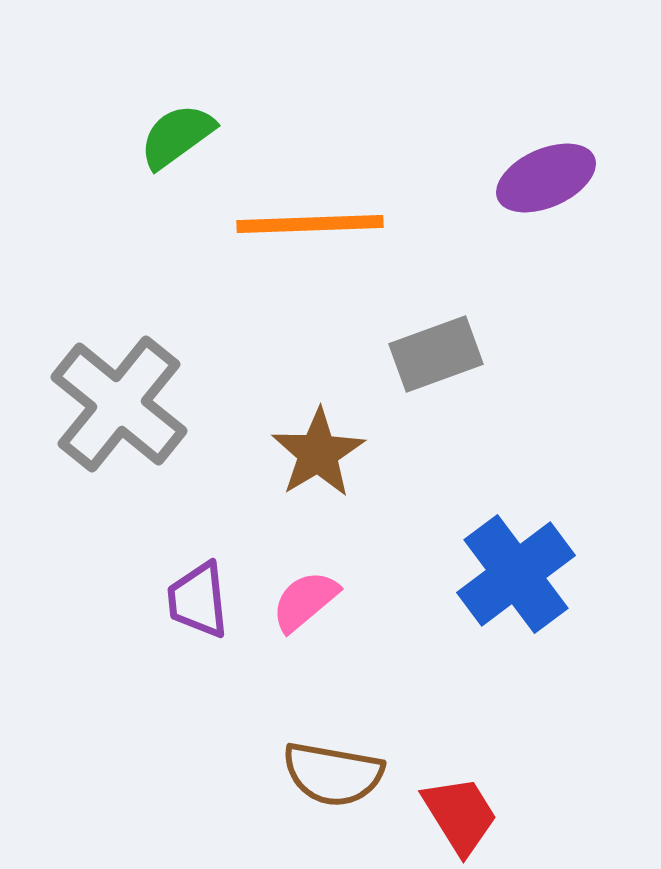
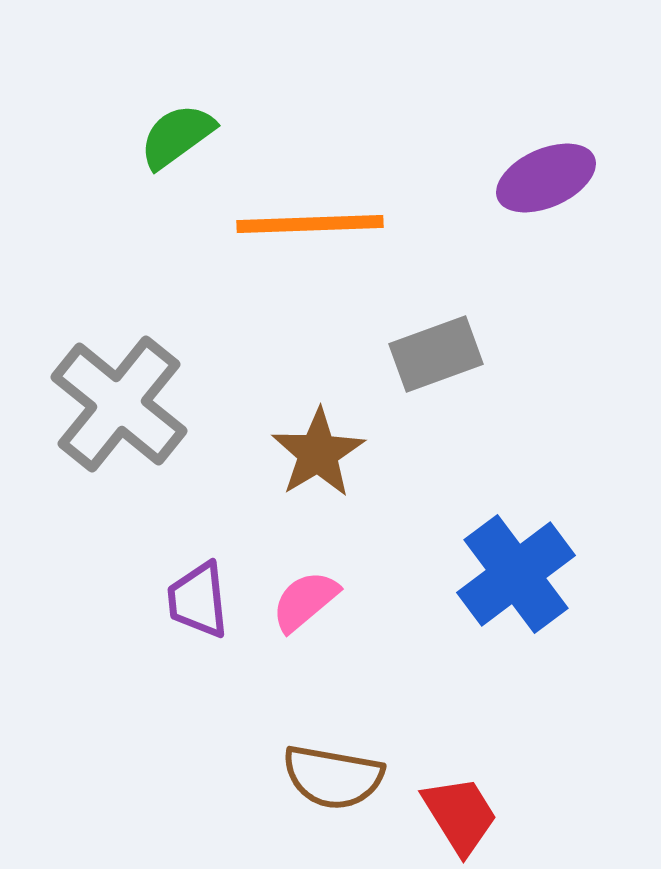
brown semicircle: moved 3 px down
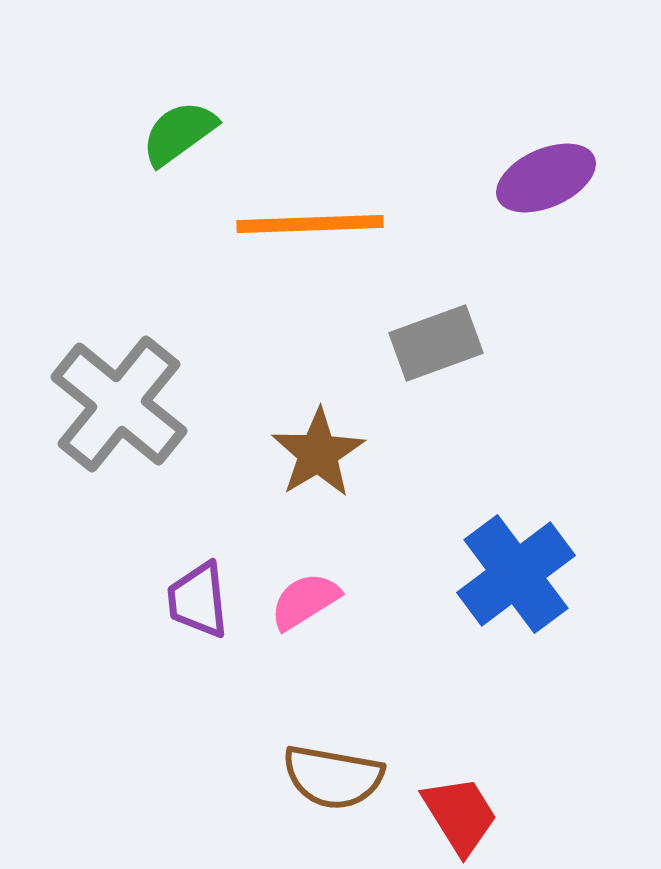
green semicircle: moved 2 px right, 3 px up
gray rectangle: moved 11 px up
pink semicircle: rotated 8 degrees clockwise
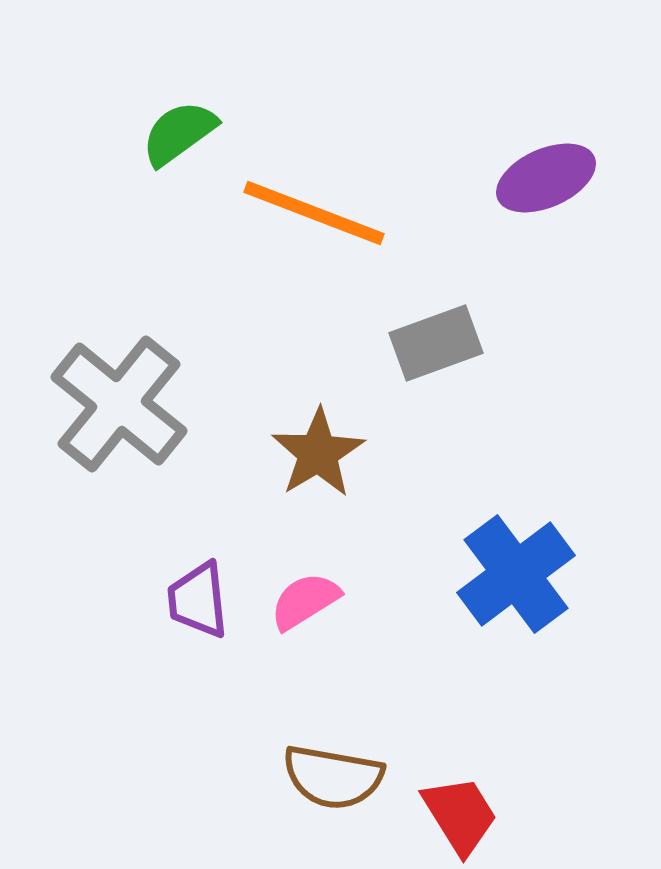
orange line: moved 4 px right, 11 px up; rotated 23 degrees clockwise
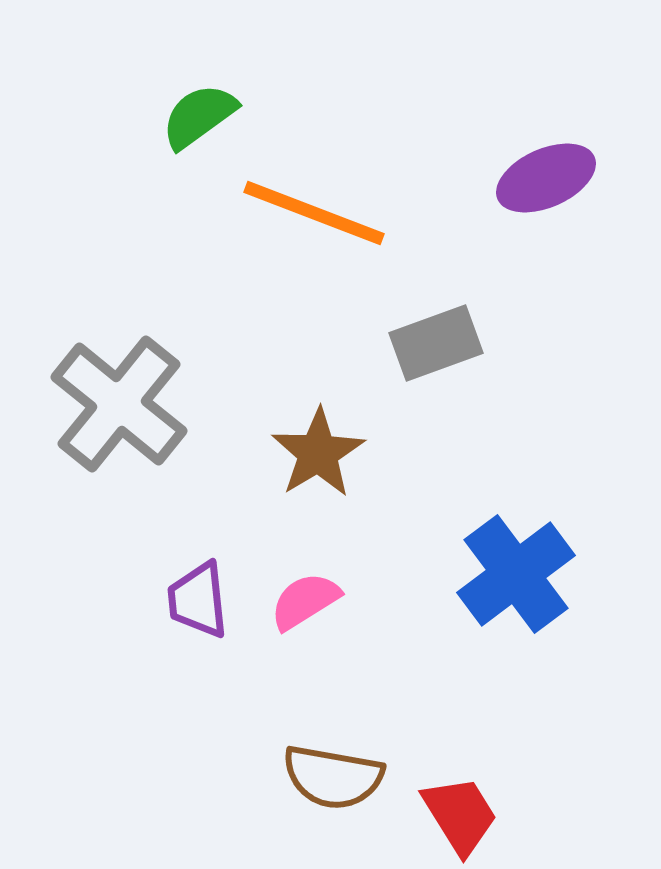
green semicircle: moved 20 px right, 17 px up
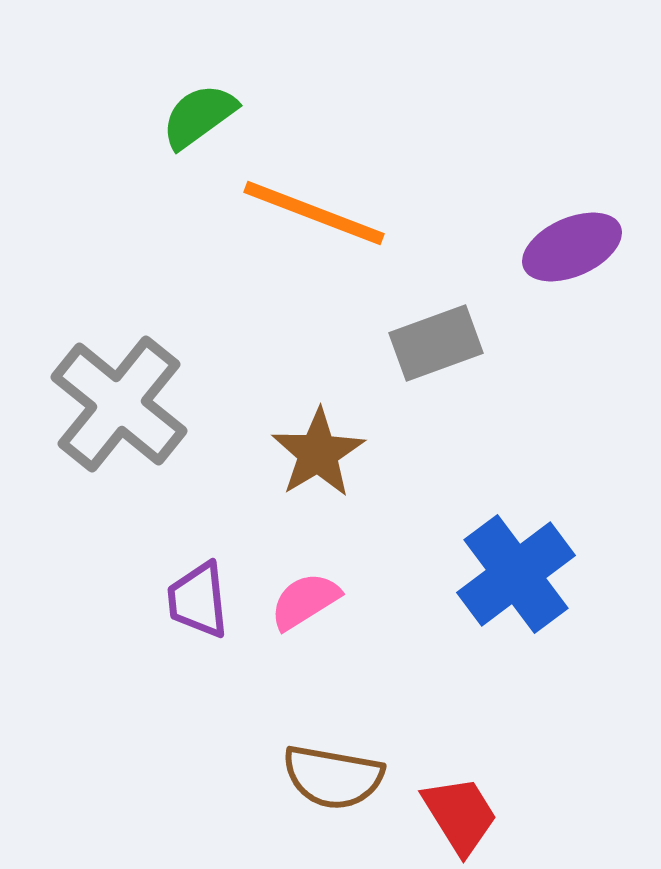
purple ellipse: moved 26 px right, 69 px down
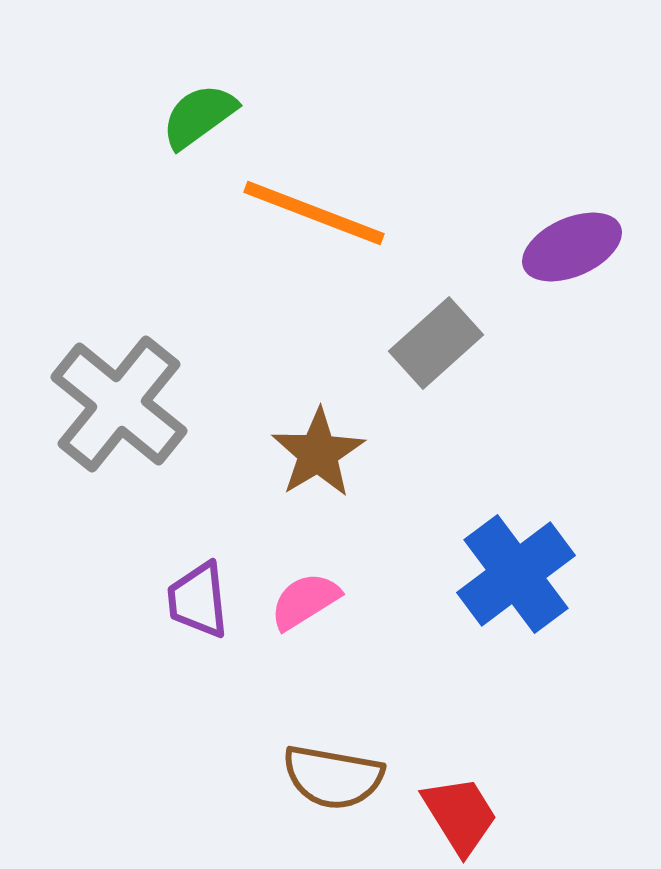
gray rectangle: rotated 22 degrees counterclockwise
